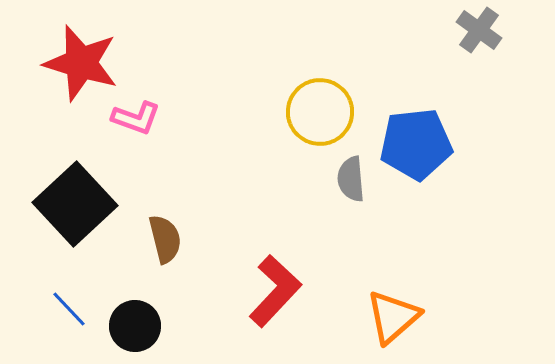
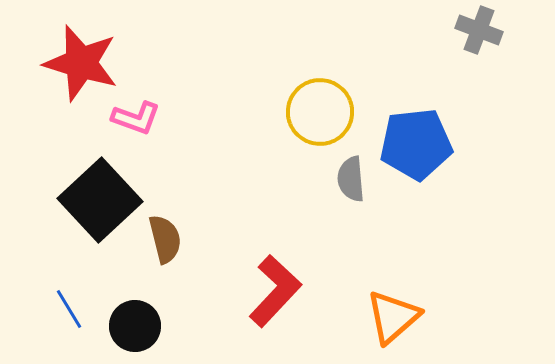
gray cross: rotated 15 degrees counterclockwise
black square: moved 25 px right, 4 px up
blue line: rotated 12 degrees clockwise
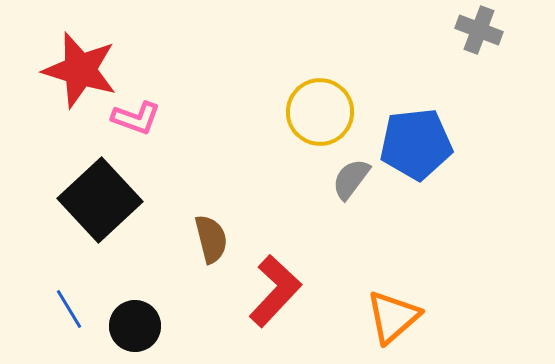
red star: moved 1 px left, 7 px down
gray semicircle: rotated 42 degrees clockwise
brown semicircle: moved 46 px right
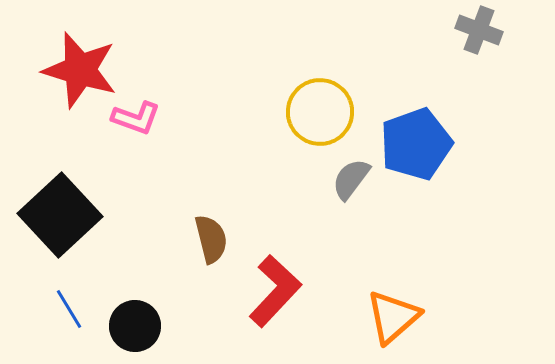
blue pentagon: rotated 14 degrees counterclockwise
black square: moved 40 px left, 15 px down
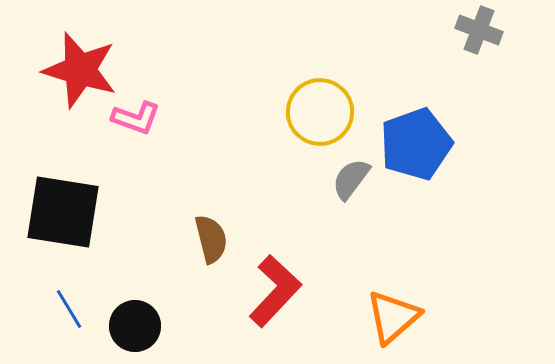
black square: moved 3 px right, 3 px up; rotated 38 degrees counterclockwise
